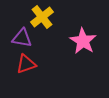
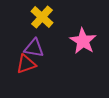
yellow cross: rotated 10 degrees counterclockwise
purple triangle: moved 12 px right, 10 px down
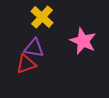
pink star: rotated 8 degrees counterclockwise
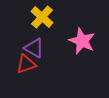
pink star: moved 1 px left
purple triangle: rotated 20 degrees clockwise
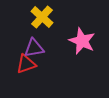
purple triangle: rotated 40 degrees counterclockwise
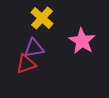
yellow cross: moved 1 px down
pink star: rotated 8 degrees clockwise
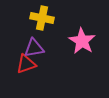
yellow cross: rotated 30 degrees counterclockwise
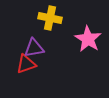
yellow cross: moved 8 px right
pink star: moved 6 px right, 2 px up
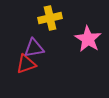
yellow cross: rotated 25 degrees counterclockwise
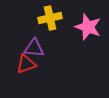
pink star: moved 12 px up; rotated 12 degrees counterclockwise
purple triangle: rotated 15 degrees clockwise
